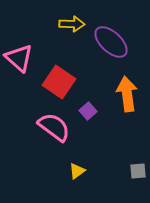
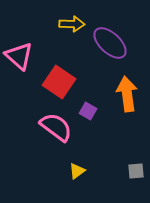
purple ellipse: moved 1 px left, 1 px down
pink triangle: moved 2 px up
purple square: rotated 18 degrees counterclockwise
pink semicircle: moved 2 px right
gray square: moved 2 px left
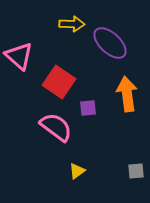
purple square: moved 3 px up; rotated 36 degrees counterclockwise
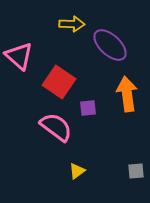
purple ellipse: moved 2 px down
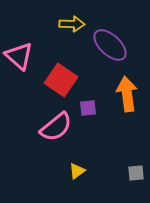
red square: moved 2 px right, 2 px up
pink semicircle: rotated 104 degrees clockwise
gray square: moved 2 px down
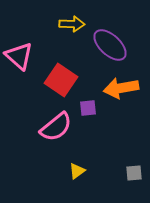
orange arrow: moved 6 px left, 6 px up; rotated 92 degrees counterclockwise
gray square: moved 2 px left
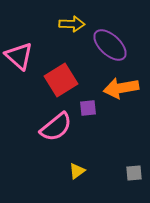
red square: rotated 24 degrees clockwise
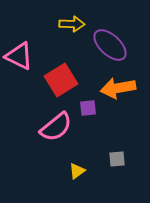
pink triangle: rotated 16 degrees counterclockwise
orange arrow: moved 3 px left
gray square: moved 17 px left, 14 px up
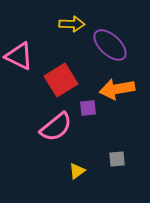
orange arrow: moved 1 px left, 1 px down
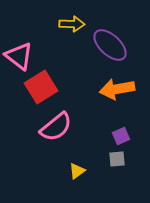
pink triangle: rotated 12 degrees clockwise
red square: moved 20 px left, 7 px down
purple square: moved 33 px right, 28 px down; rotated 18 degrees counterclockwise
